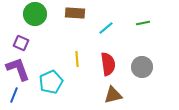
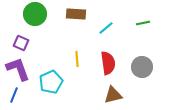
brown rectangle: moved 1 px right, 1 px down
red semicircle: moved 1 px up
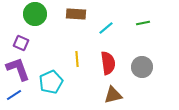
blue line: rotated 35 degrees clockwise
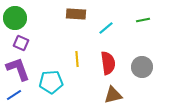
green circle: moved 20 px left, 4 px down
green line: moved 3 px up
cyan pentagon: rotated 20 degrees clockwise
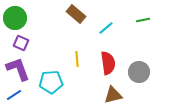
brown rectangle: rotated 36 degrees clockwise
gray circle: moved 3 px left, 5 px down
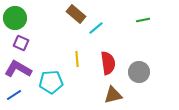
cyan line: moved 10 px left
purple L-shape: rotated 40 degrees counterclockwise
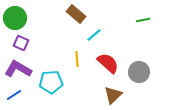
cyan line: moved 2 px left, 7 px down
red semicircle: rotated 40 degrees counterclockwise
brown triangle: rotated 30 degrees counterclockwise
